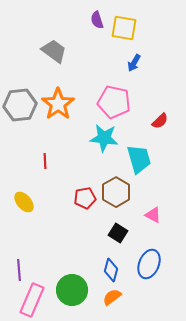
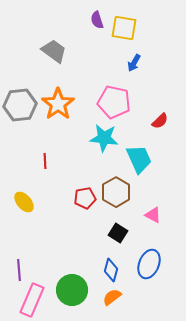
cyan trapezoid: rotated 8 degrees counterclockwise
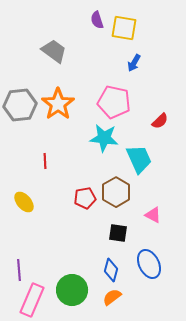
black square: rotated 24 degrees counterclockwise
blue ellipse: rotated 48 degrees counterclockwise
